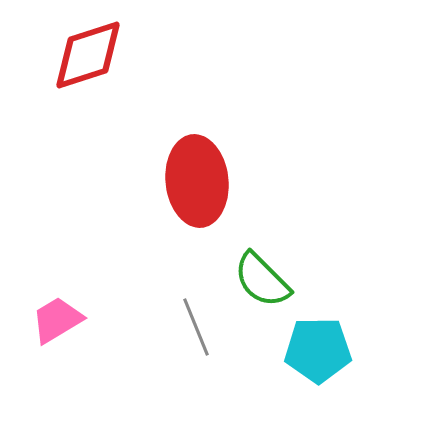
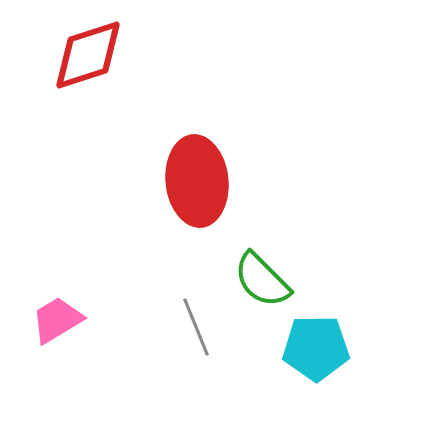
cyan pentagon: moved 2 px left, 2 px up
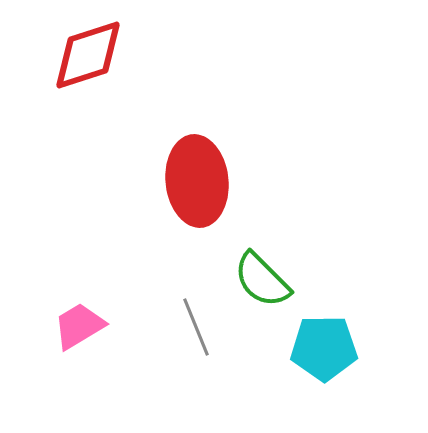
pink trapezoid: moved 22 px right, 6 px down
cyan pentagon: moved 8 px right
